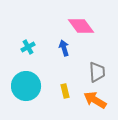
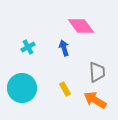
cyan circle: moved 4 px left, 2 px down
yellow rectangle: moved 2 px up; rotated 16 degrees counterclockwise
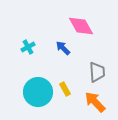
pink diamond: rotated 8 degrees clockwise
blue arrow: moved 1 px left; rotated 28 degrees counterclockwise
cyan circle: moved 16 px right, 4 px down
orange arrow: moved 2 px down; rotated 15 degrees clockwise
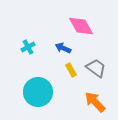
blue arrow: rotated 21 degrees counterclockwise
gray trapezoid: moved 1 px left, 4 px up; rotated 50 degrees counterclockwise
yellow rectangle: moved 6 px right, 19 px up
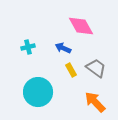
cyan cross: rotated 16 degrees clockwise
